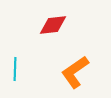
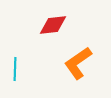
orange L-shape: moved 3 px right, 9 px up
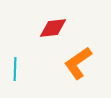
red diamond: moved 3 px down
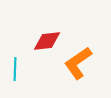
red diamond: moved 6 px left, 13 px down
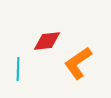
cyan line: moved 3 px right
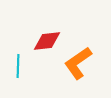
cyan line: moved 3 px up
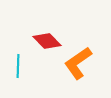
red diamond: rotated 52 degrees clockwise
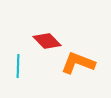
orange L-shape: rotated 56 degrees clockwise
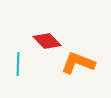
cyan line: moved 2 px up
